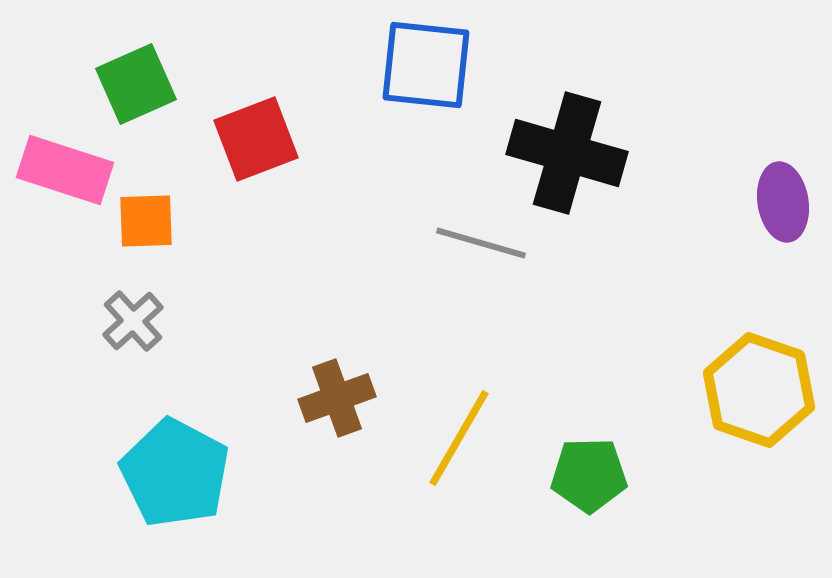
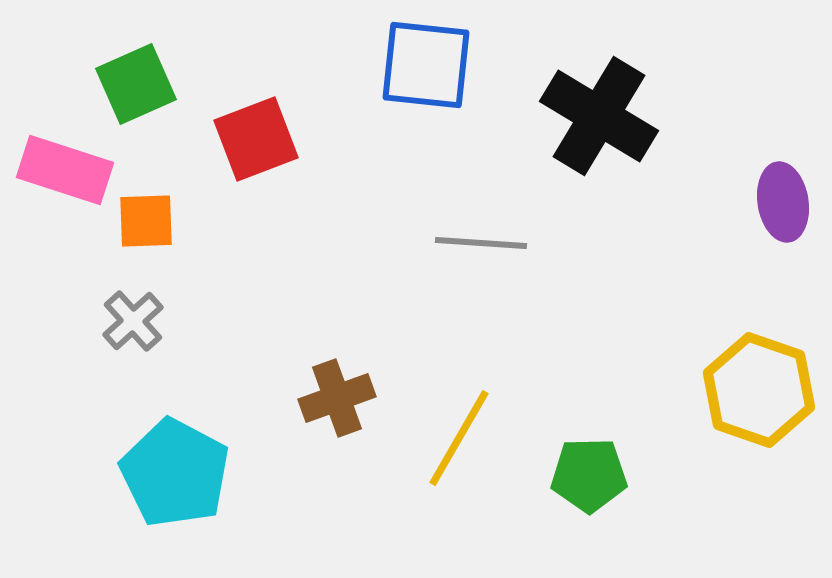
black cross: moved 32 px right, 37 px up; rotated 15 degrees clockwise
gray line: rotated 12 degrees counterclockwise
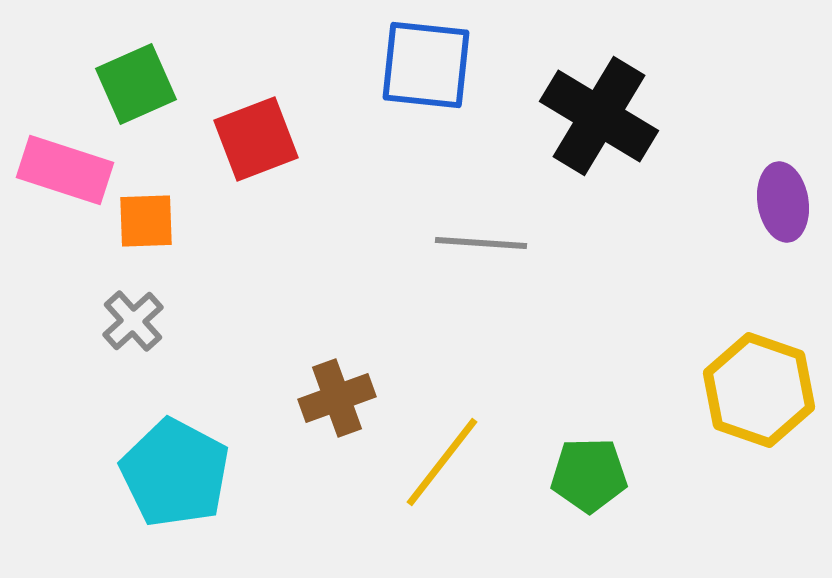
yellow line: moved 17 px left, 24 px down; rotated 8 degrees clockwise
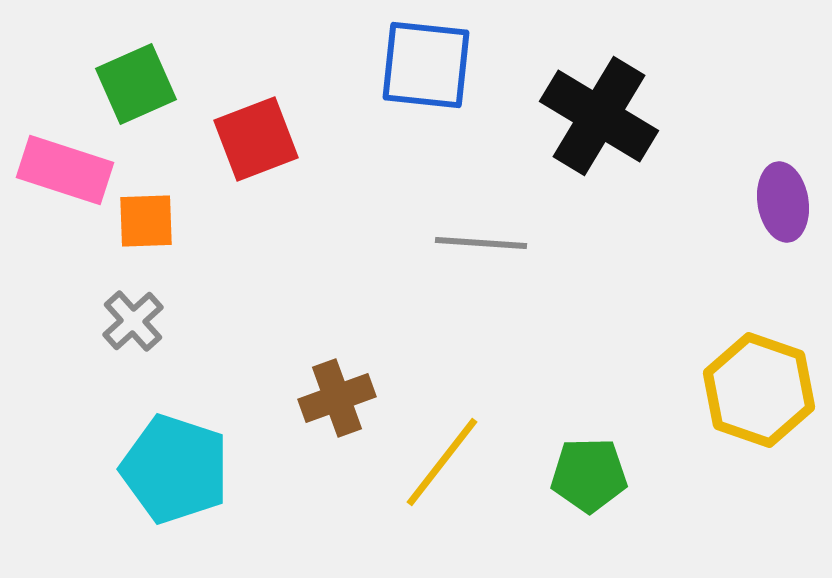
cyan pentagon: moved 4 px up; rotated 10 degrees counterclockwise
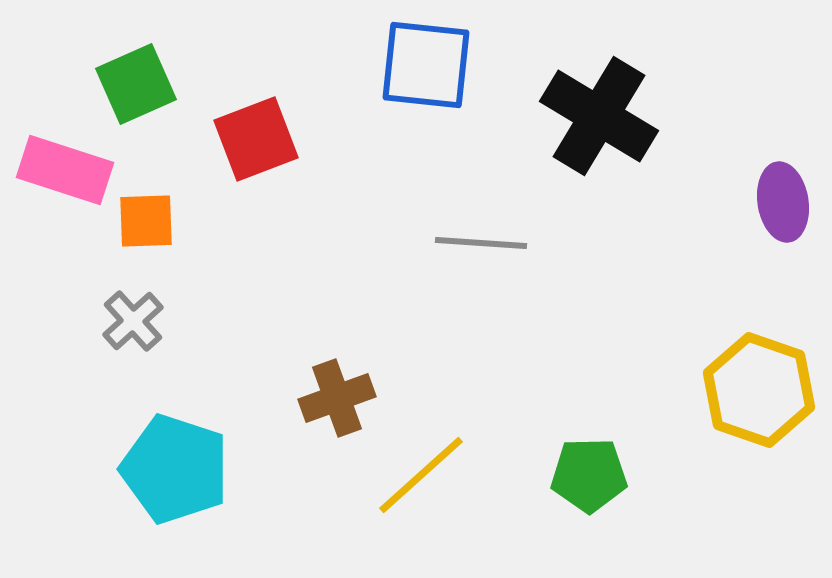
yellow line: moved 21 px left, 13 px down; rotated 10 degrees clockwise
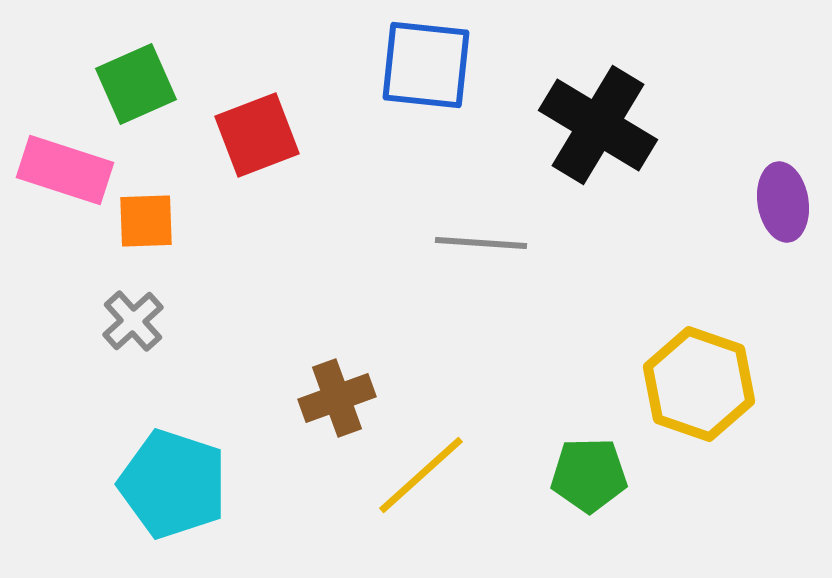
black cross: moved 1 px left, 9 px down
red square: moved 1 px right, 4 px up
yellow hexagon: moved 60 px left, 6 px up
cyan pentagon: moved 2 px left, 15 px down
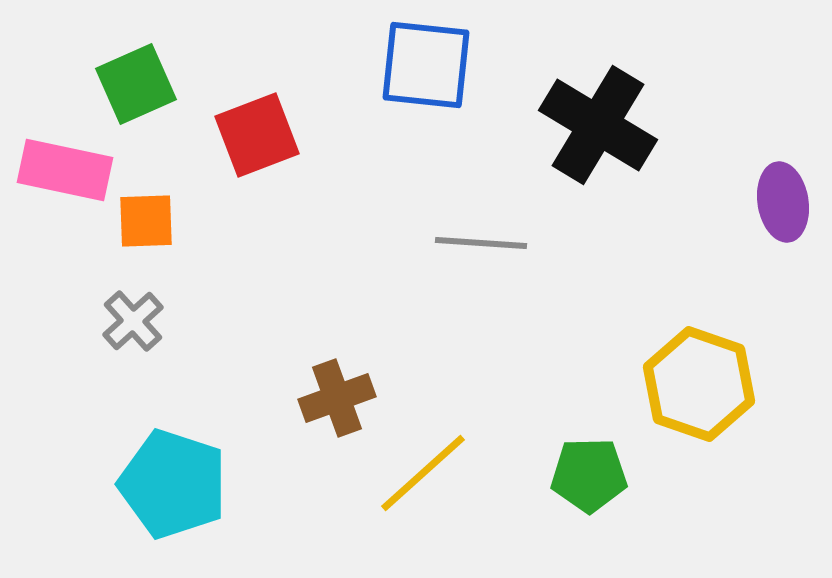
pink rectangle: rotated 6 degrees counterclockwise
yellow line: moved 2 px right, 2 px up
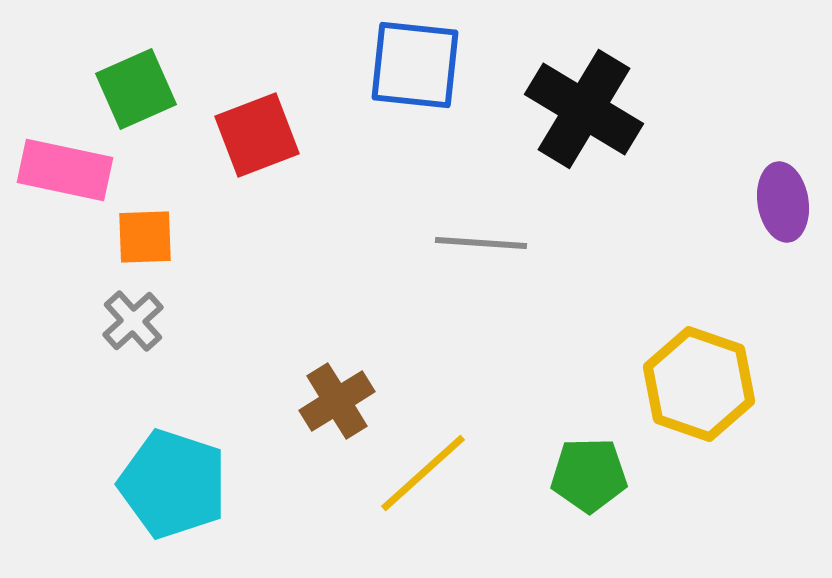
blue square: moved 11 px left
green square: moved 5 px down
black cross: moved 14 px left, 16 px up
orange square: moved 1 px left, 16 px down
brown cross: moved 3 px down; rotated 12 degrees counterclockwise
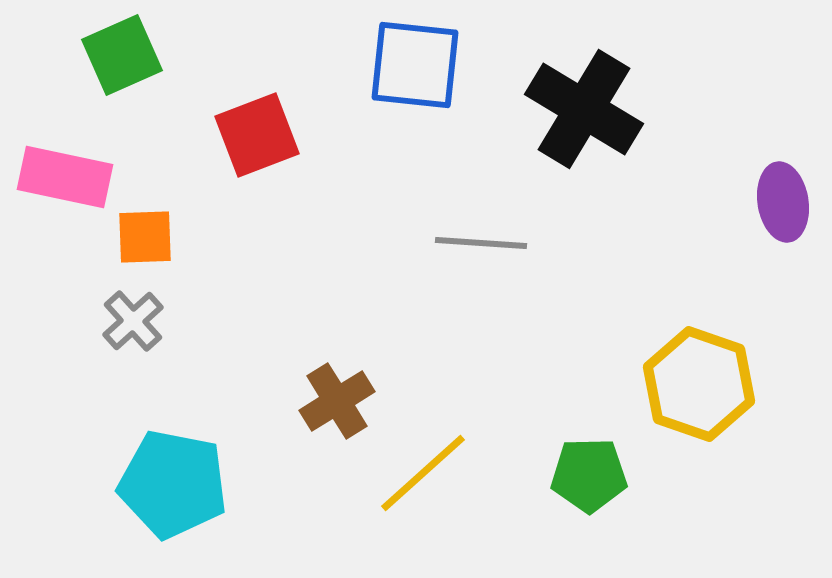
green square: moved 14 px left, 34 px up
pink rectangle: moved 7 px down
cyan pentagon: rotated 7 degrees counterclockwise
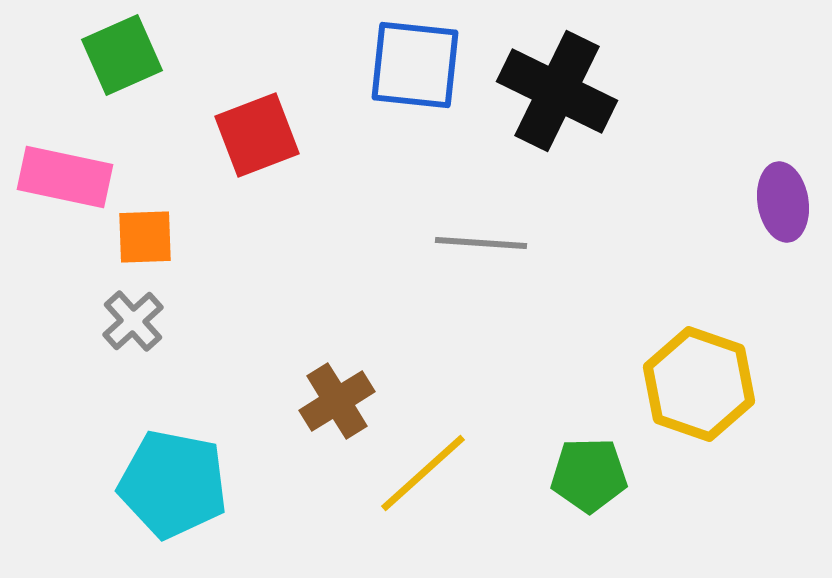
black cross: moved 27 px left, 18 px up; rotated 5 degrees counterclockwise
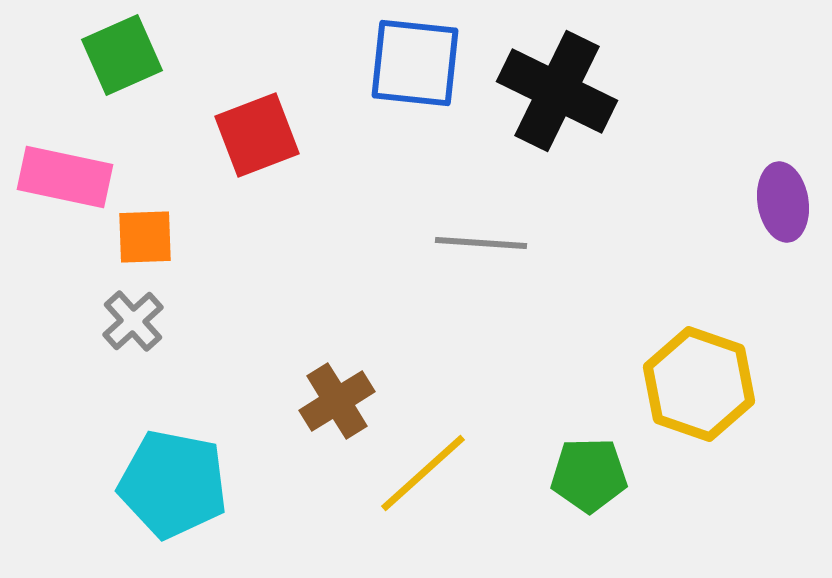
blue square: moved 2 px up
